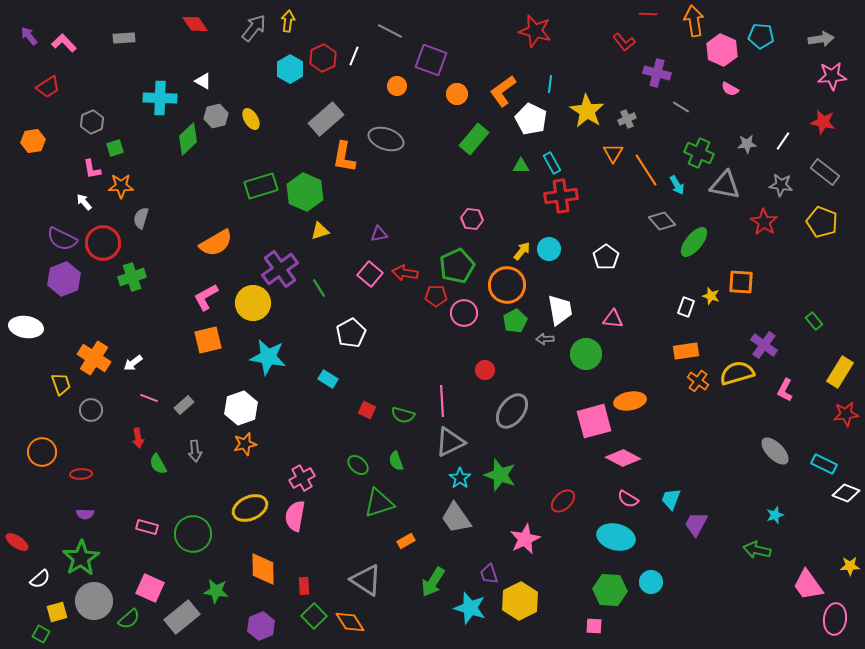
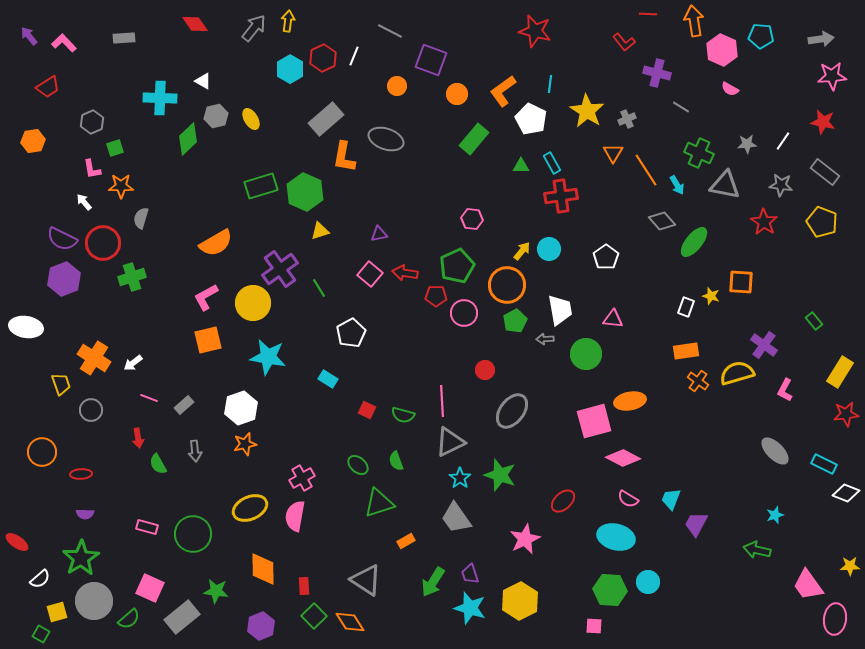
purple trapezoid at (489, 574): moved 19 px left
cyan circle at (651, 582): moved 3 px left
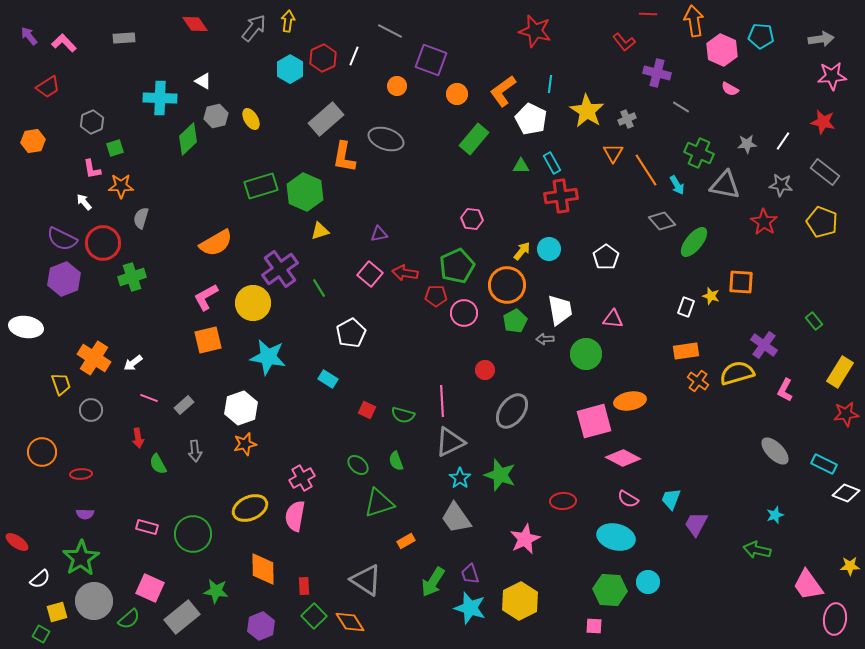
red ellipse at (563, 501): rotated 40 degrees clockwise
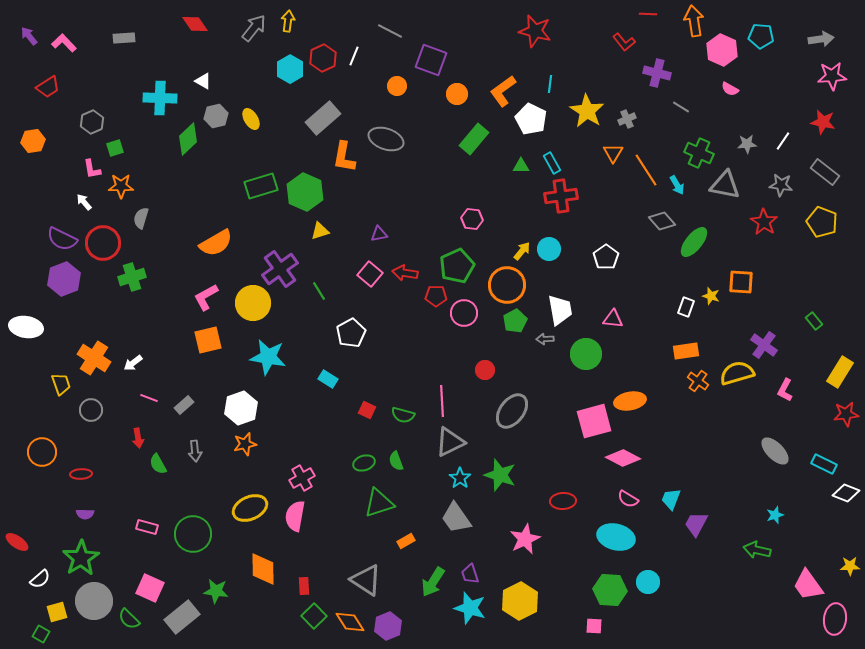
gray rectangle at (326, 119): moved 3 px left, 1 px up
green line at (319, 288): moved 3 px down
green ellipse at (358, 465): moved 6 px right, 2 px up; rotated 60 degrees counterclockwise
green semicircle at (129, 619): rotated 85 degrees clockwise
purple hexagon at (261, 626): moved 127 px right
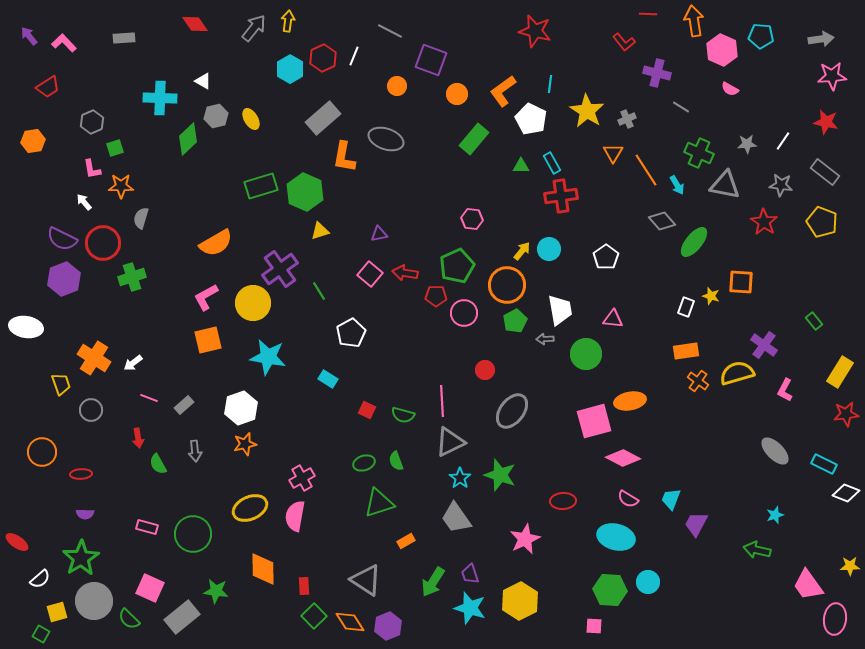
red star at (823, 122): moved 3 px right
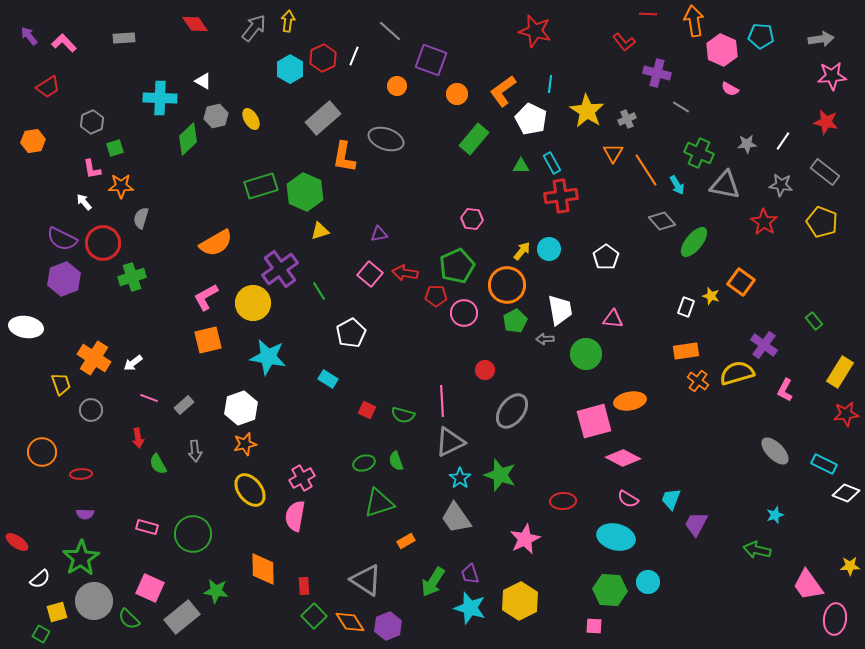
gray line at (390, 31): rotated 15 degrees clockwise
orange square at (741, 282): rotated 32 degrees clockwise
yellow ellipse at (250, 508): moved 18 px up; rotated 76 degrees clockwise
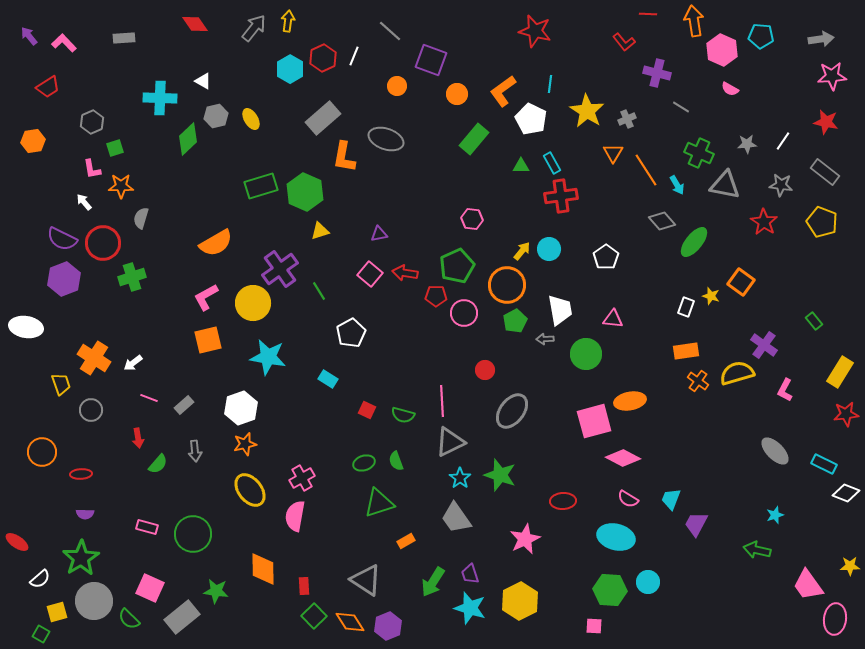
green semicircle at (158, 464): rotated 110 degrees counterclockwise
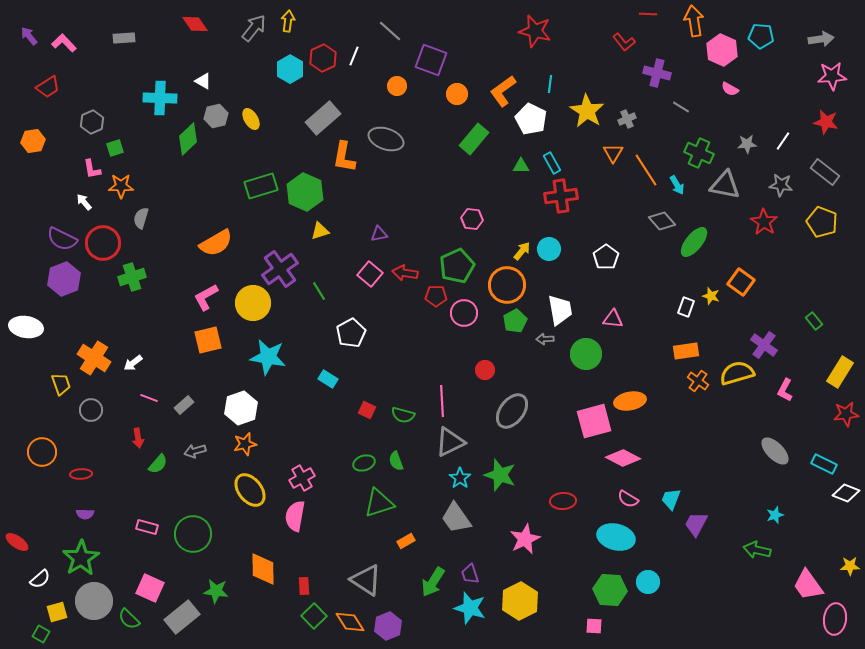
gray arrow at (195, 451): rotated 80 degrees clockwise
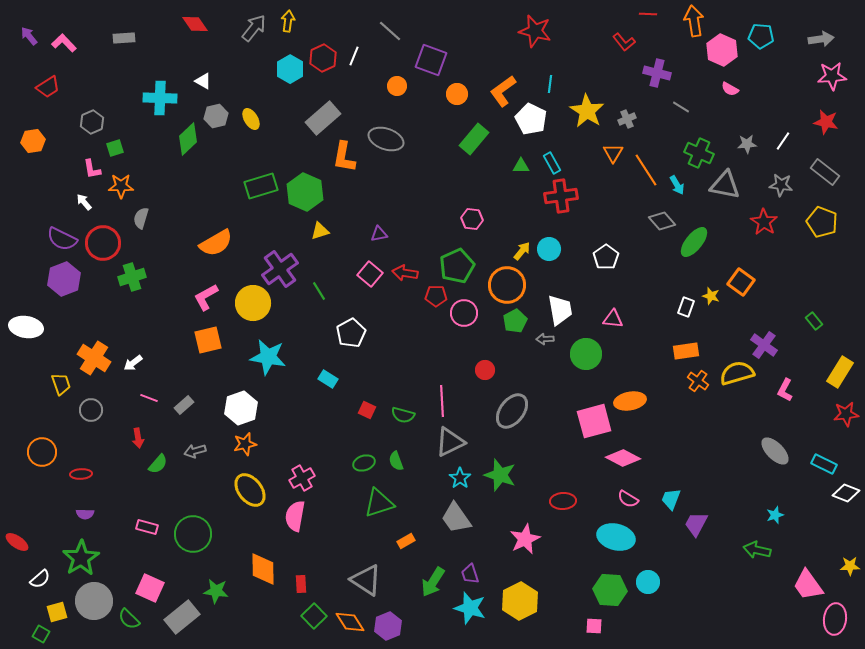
red rectangle at (304, 586): moved 3 px left, 2 px up
